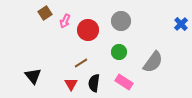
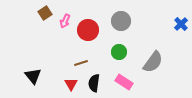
brown line: rotated 16 degrees clockwise
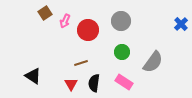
green circle: moved 3 px right
black triangle: rotated 18 degrees counterclockwise
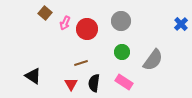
brown square: rotated 16 degrees counterclockwise
pink arrow: moved 2 px down
red circle: moved 1 px left, 1 px up
gray semicircle: moved 2 px up
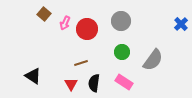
brown square: moved 1 px left, 1 px down
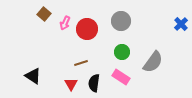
gray semicircle: moved 2 px down
pink rectangle: moved 3 px left, 5 px up
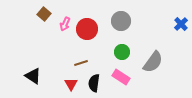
pink arrow: moved 1 px down
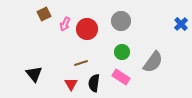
brown square: rotated 24 degrees clockwise
black triangle: moved 1 px right, 2 px up; rotated 18 degrees clockwise
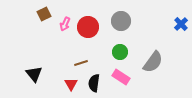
red circle: moved 1 px right, 2 px up
green circle: moved 2 px left
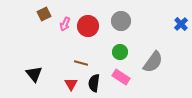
red circle: moved 1 px up
brown line: rotated 32 degrees clockwise
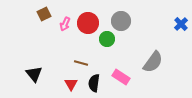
red circle: moved 3 px up
green circle: moved 13 px left, 13 px up
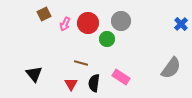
gray semicircle: moved 18 px right, 6 px down
